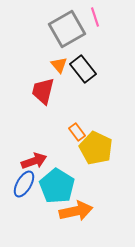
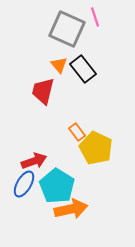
gray square: rotated 36 degrees counterclockwise
orange arrow: moved 5 px left, 2 px up
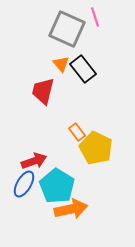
orange triangle: moved 2 px right, 1 px up
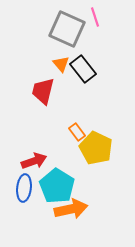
blue ellipse: moved 4 px down; rotated 24 degrees counterclockwise
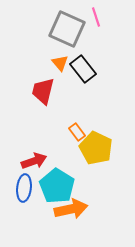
pink line: moved 1 px right
orange triangle: moved 1 px left, 1 px up
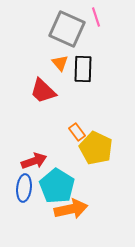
black rectangle: rotated 40 degrees clockwise
red trapezoid: rotated 60 degrees counterclockwise
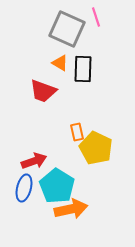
orange triangle: rotated 18 degrees counterclockwise
red trapezoid: rotated 24 degrees counterclockwise
orange rectangle: rotated 24 degrees clockwise
blue ellipse: rotated 8 degrees clockwise
